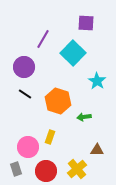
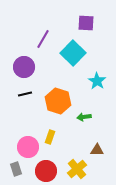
black line: rotated 48 degrees counterclockwise
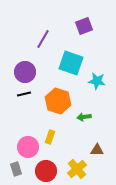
purple square: moved 2 px left, 3 px down; rotated 24 degrees counterclockwise
cyan square: moved 2 px left, 10 px down; rotated 25 degrees counterclockwise
purple circle: moved 1 px right, 5 px down
cyan star: rotated 24 degrees counterclockwise
black line: moved 1 px left
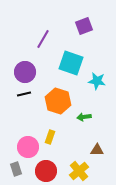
yellow cross: moved 2 px right, 2 px down
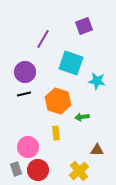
green arrow: moved 2 px left
yellow rectangle: moved 6 px right, 4 px up; rotated 24 degrees counterclockwise
red circle: moved 8 px left, 1 px up
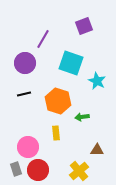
purple circle: moved 9 px up
cyan star: rotated 18 degrees clockwise
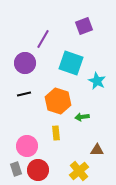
pink circle: moved 1 px left, 1 px up
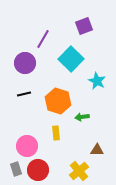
cyan square: moved 4 px up; rotated 25 degrees clockwise
